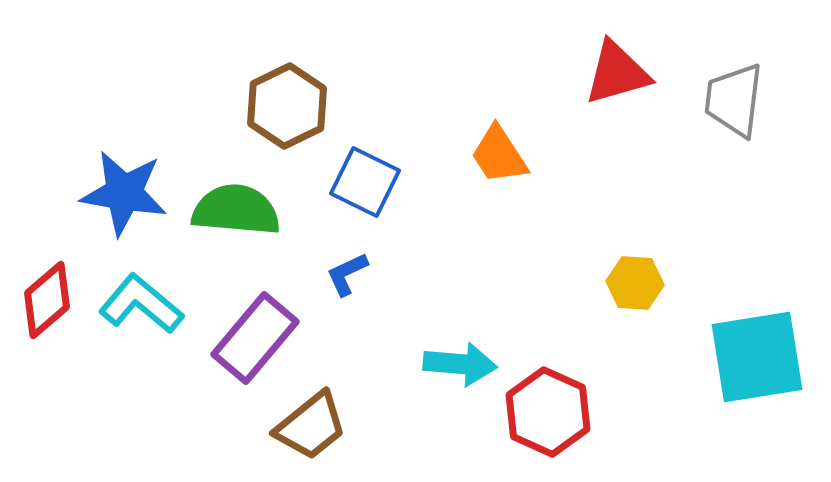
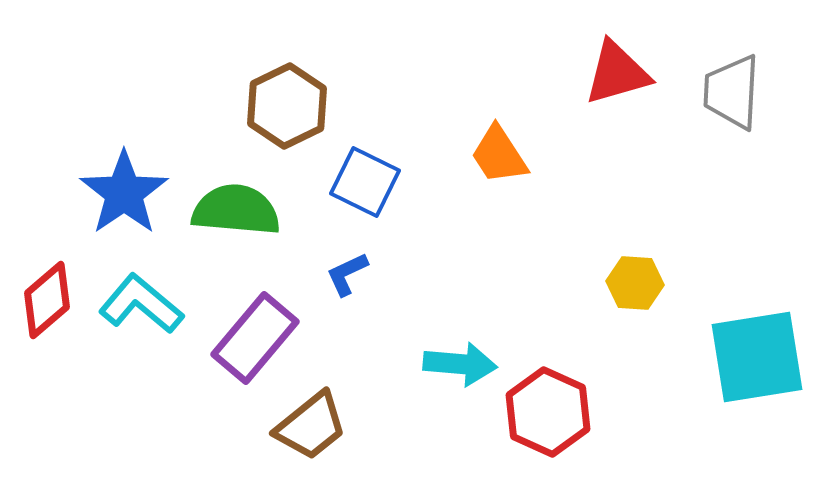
gray trapezoid: moved 2 px left, 8 px up; rotated 4 degrees counterclockwise
blue star: rotated 28 degrees clockwise
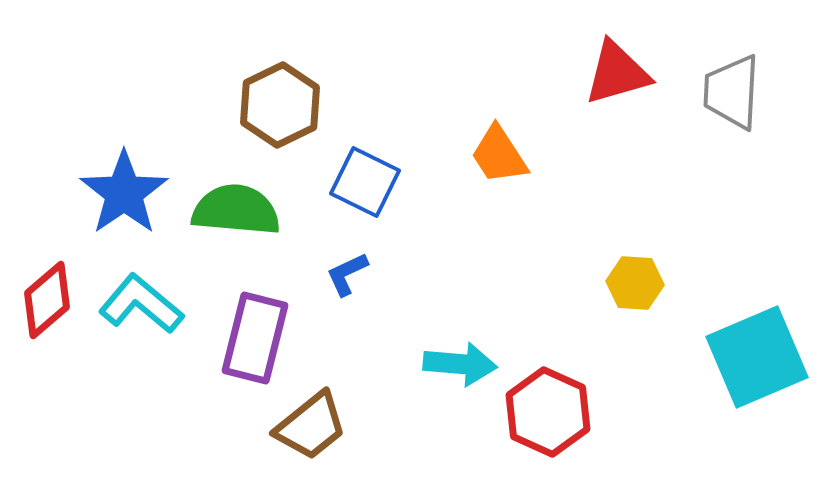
brown hexagon: moved 7 px left, 1 px up
purple rectangle: rotated 26 degrees counterclockwise
cyan square: rotated 14 degrees counterclockwise
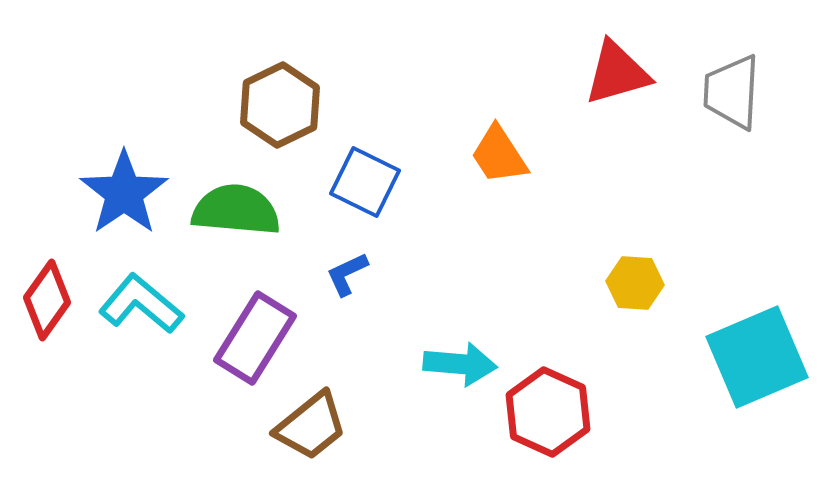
red diamond: rotated 14 degrees counterclockwise
purple rectangle: rotated 18 degrees clockwise
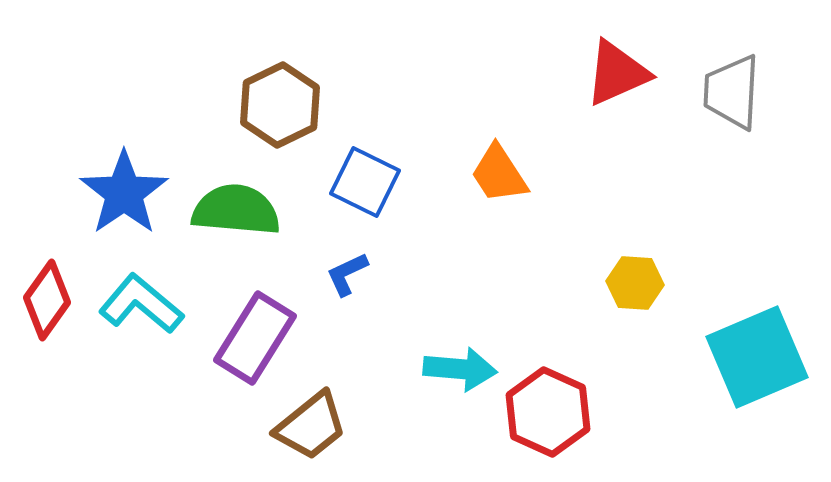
red triangle: rotated 8 degrees counterclockwise
orange trapezoid: moved 19 px down
cyan arrow: moved 5 px down
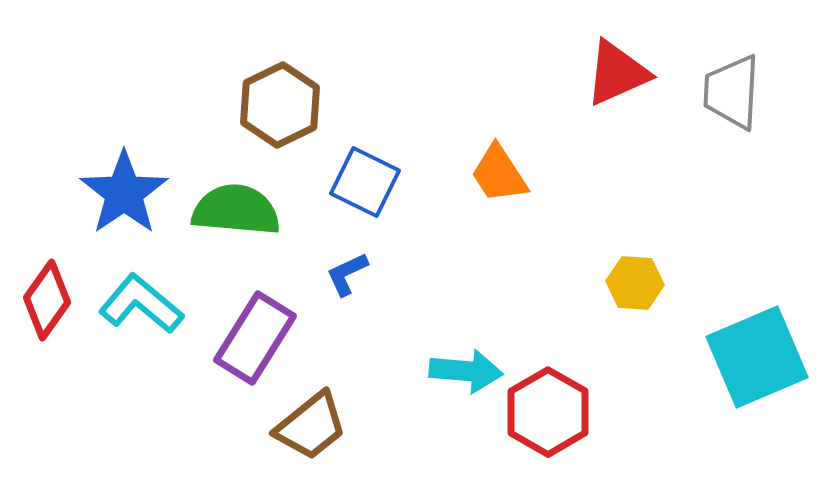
cyan arrow: moved 6 px right, 2 px down
red hexagon: rotated 6 degrees clockwise
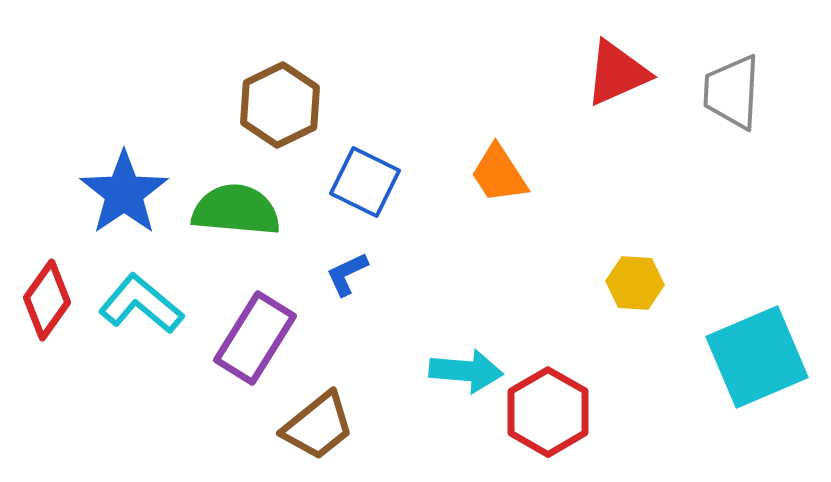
brown trapezoid: moved 7 px right
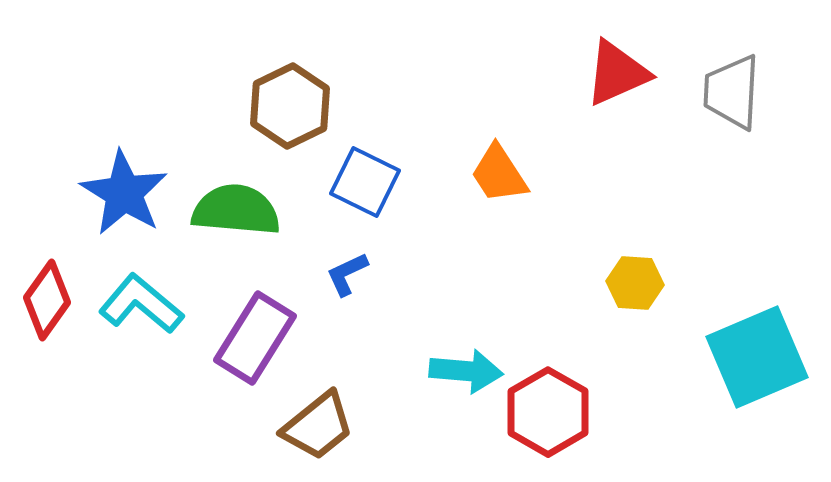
brown hexagon: moved 10 px right, 1 px down
blue star: rotated 6 degrees counterclockwise
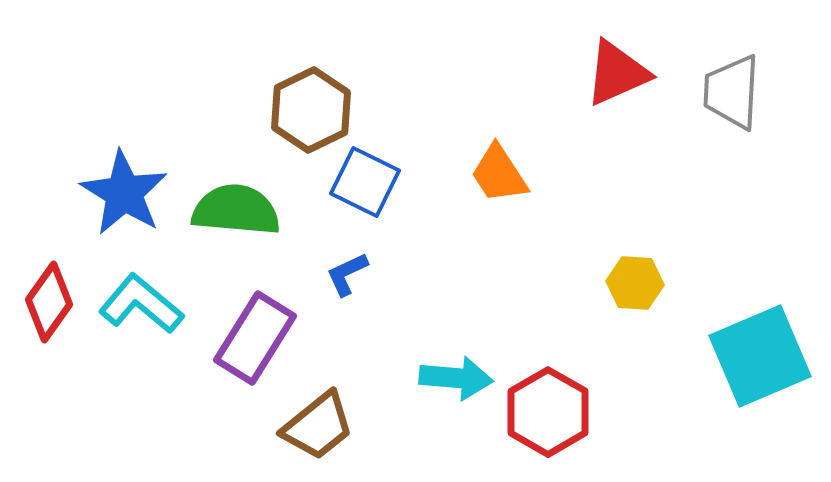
brown hexagon: moved 21 px right, 4 px down
red diamond: moved 2 px right, 2 px down
cyan square: moved 3 px right, 1 px up
cyan arrow: moved 10 px left, 7 px down
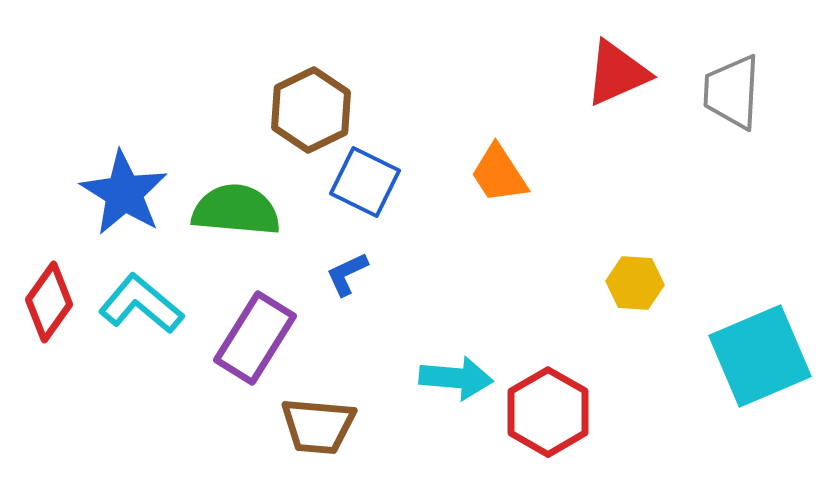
brown trapezoid: rotated 44 degrees clockwise
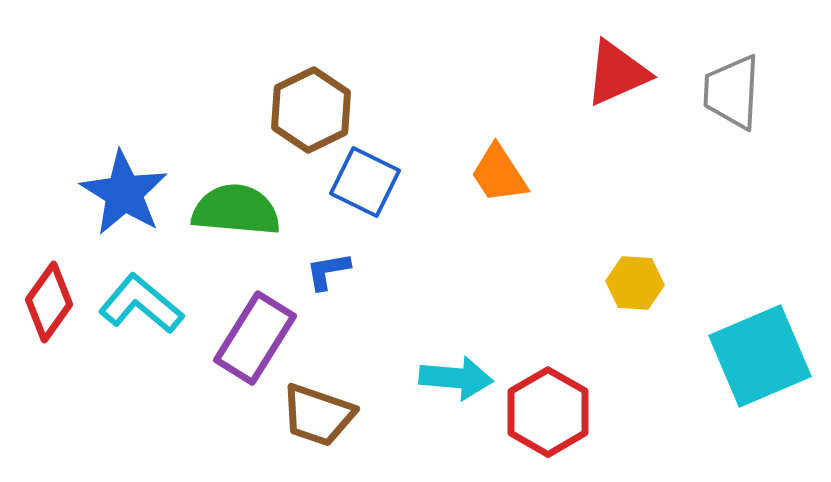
blue L-shape: moved 19 px left, 3 px up; rotated 15 degrees clockwise
brown trapezoid: moved 11 px up; rotated 14 degrees clockwise
